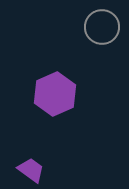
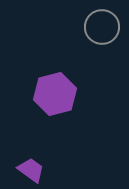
purple hexagon: rotated 9 degrees clockwise
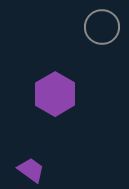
purple hexagon: rotated 15 degrees counterclockwise
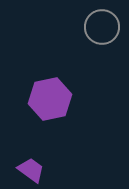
purple hexagon: moved 5 px left, 5 px down; rotated 18 degrees clockwise
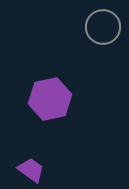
gray circle: moved 1 px right
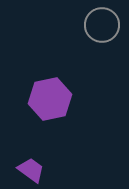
gray circle: moved 1 px left, 2 px up
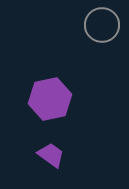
purple trapezoid: moved 20 px right, 15 px up
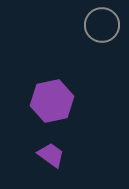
purple hexagon: moved 2 px right, 2 px down
